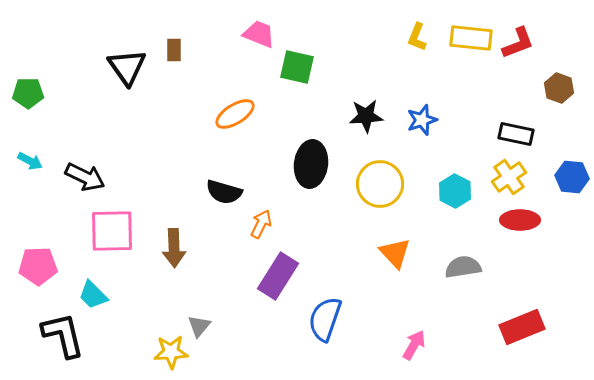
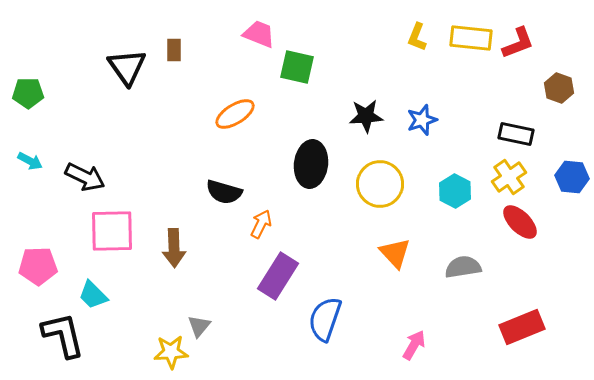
red ellipse: moved 2 px down; rotated 45 degrees clockwise
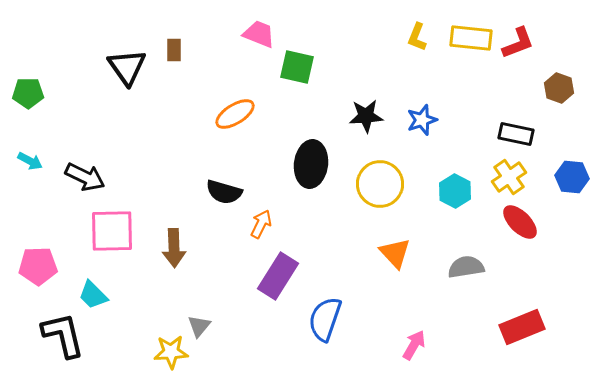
gray semicircle: moved 3 px right
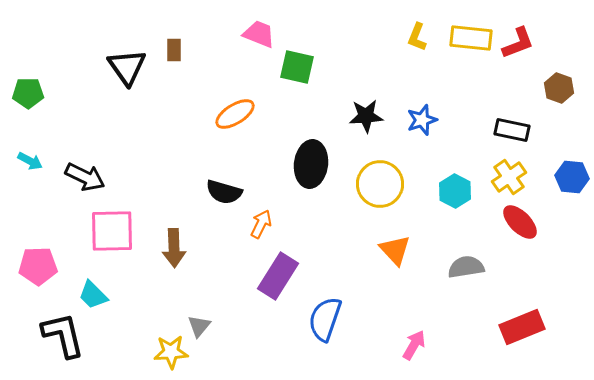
black rectangle: moved 4 px left, 4 px up
orange triangle: moved 3 px up
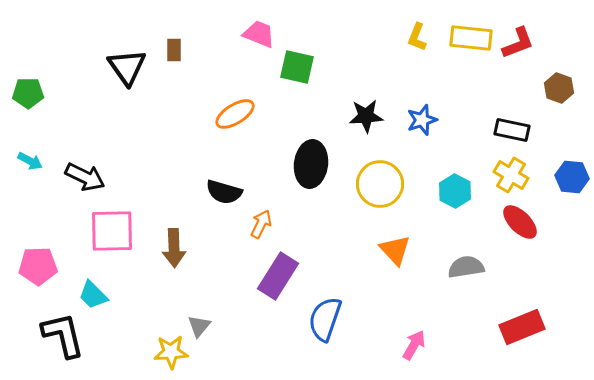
yellow cross: moved 2 px right, 2 px up; rotated 24 degrees counterclockwise
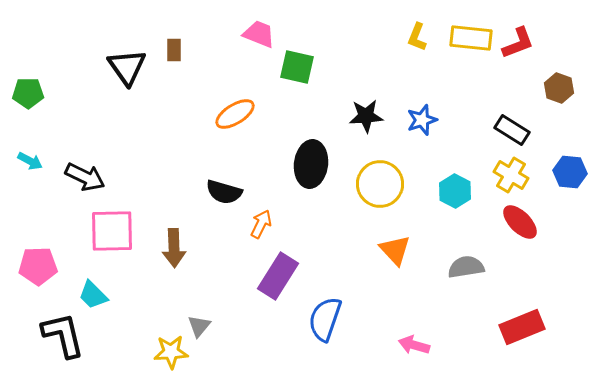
black rectangle: rotated 20 degrees clockwise
blue hexagon: moved 2 px left, 5 px up
pink arrow: rotated 104 degrees counterclockwise
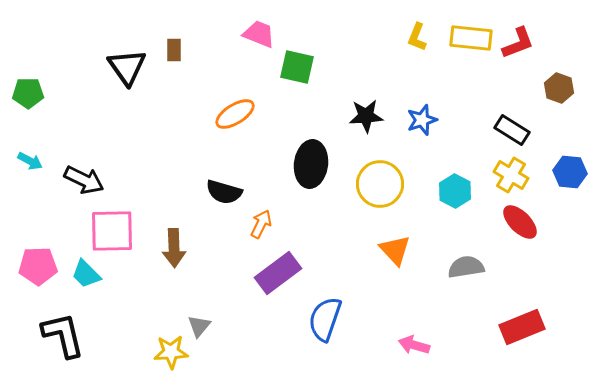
black arrow: moved 1 px left, 3 px down
purple rectangle: moved 3 px up; rotated 21 degrees clockwise
cyan trapezoid: moved 7 px left, 21 px up
